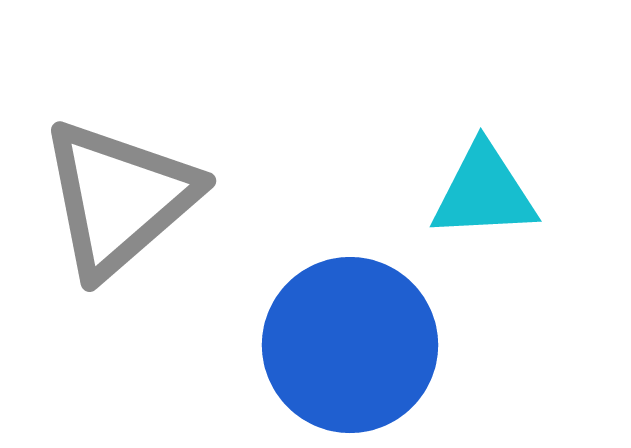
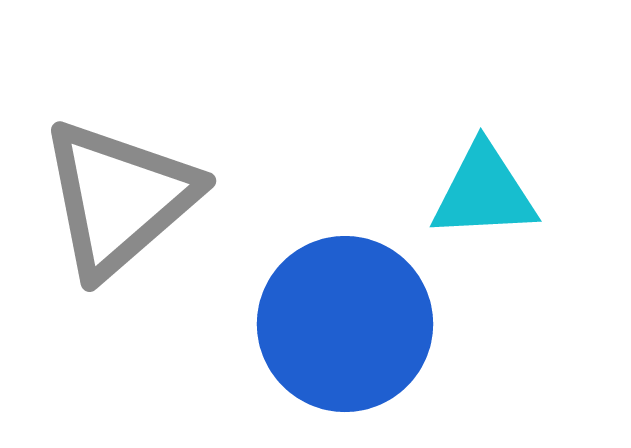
blue circle: moved 5 px left, 21 px up
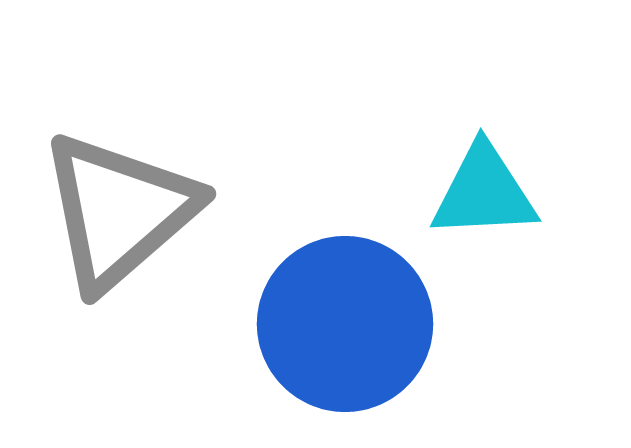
gray triangle: moved 13 px down
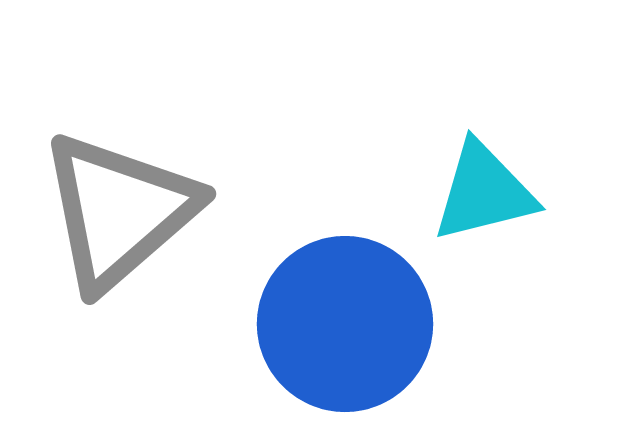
cyan triangle: rotated 11 degrees counterclockwise
